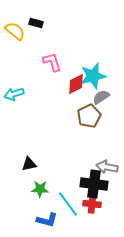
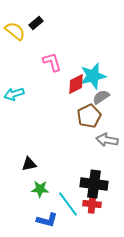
black rectangle: rotated 56 degrees counterclockwise
gray arrow: moved 27 px up
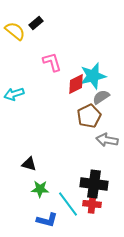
black triangle: rotated 28 degrees clockwise
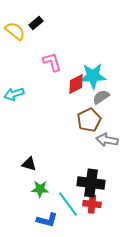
cyan star: rotated 12 degrees clockwise
brown pentagon: moved 4 px down
black cross: moved 3 px left, 1 px up
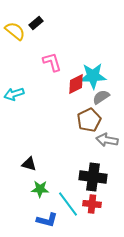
black cross: moved 2 px right, 6 px up
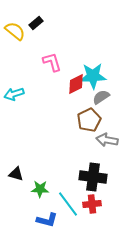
black triangle: moved 13 px left, 10 px down
red cross: rotated 12 degrees counterclockwise
